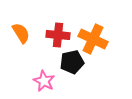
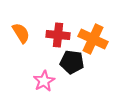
black pentagon: rotated 20 degrees clockwise
pink star: rotated 15 degrees clockwise
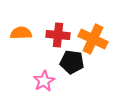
orange semicircle: rotated 60 degrees counterclockwise
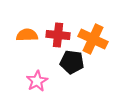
orange semicircle: moved 6 px right, 2 px down
pink star: moved 7 px left
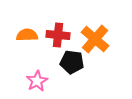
orange cross: moved 2 px right; rotated 16 degrees clockwise
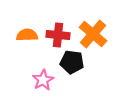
orange cross: moved 2 px left, 5 px up
pink star: moved 6 px right, 1 px up
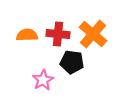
red cross: moved 1 px up
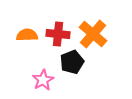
black pentagon: rotated 30 degrees counterclockwise
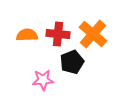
pink star: rotated 25 degrees clockwise
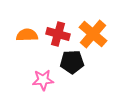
red cross: rotated 10 degrees clockwise
black pentagon: rotated 20 degrees clockwise
